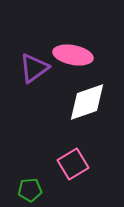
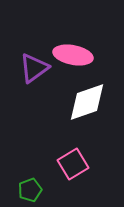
green pentagon: rotated 15 degrees counterclockwise
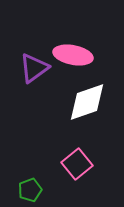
pink square: moved 4 px right; rotated 8 degrees counterclockwise
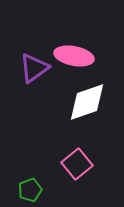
pink ellipse: moved 1 px right, 1 px down
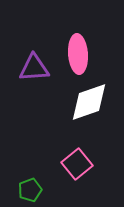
pink ellipse: moved 4 px right, 2 px up; rotated 75 degrees clockwise
purple triangle: rotated 32 degrees clockwise
white diamond: moved 2 px right
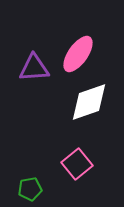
pink ellipse: rotated 39 degrees clockwise
green pentagon: moved 1 px up; rotated 10 degrees clockwise
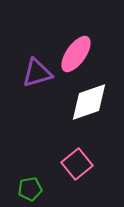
pink ellipse: moved 2 px left
purple triangle: moved 3 px right, 5 px down; rotated 12 degrees counterclockwise
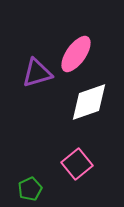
green pentagon: rotated 15 degrees counterclockwise
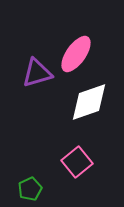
pink square: moved 2 px up
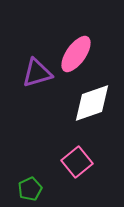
white diamond: moved 3 px right, 1 px down
